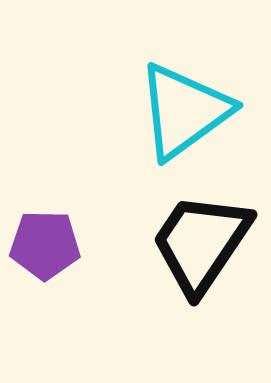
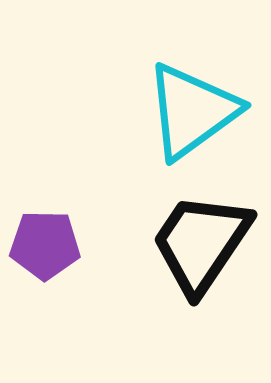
cyan triangle: moved 8 px right
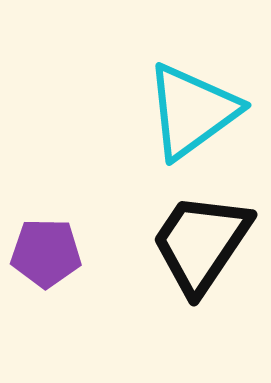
purple pentagon: moved 1 px right, 8 px down
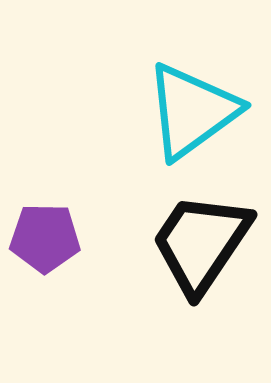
purple pentagon: moved 1 px left, 15 px up
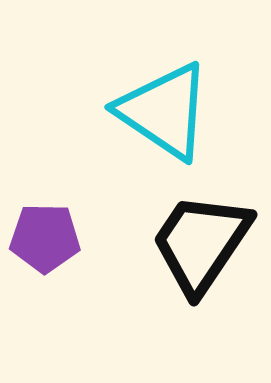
cyan triangle: moved 28 px left; rotated 50 degrees counterclockwise
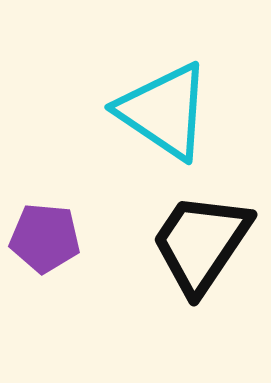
purple pentagon: rotated 4 degrees clockwise
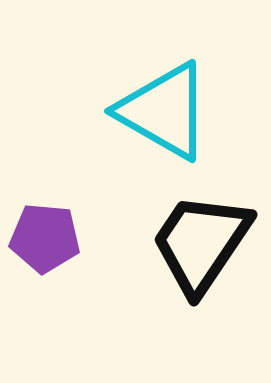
cyan triangle: rotated 4 degrees counterclockwise
